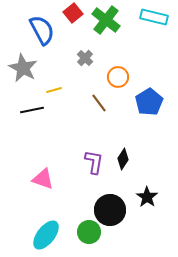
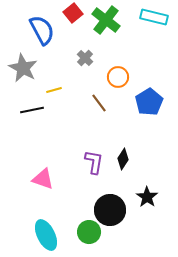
cyan ellipse: rotated 64 degrees counterclockwise
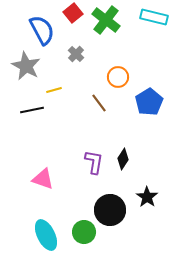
gray cross: moved 9 px left, 4 px up
gray star: moved 3 px right, 2 px up
green circle: moved 5 px left
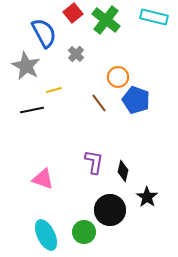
blue semicircle: moved 2 px right, 3 px down
blue pentagon: moved 13 px left, 2 px up; rotated 20 degrees counterclockwise
black diamond: moved 12 px down; rotated 20 degrees counterclockwise
